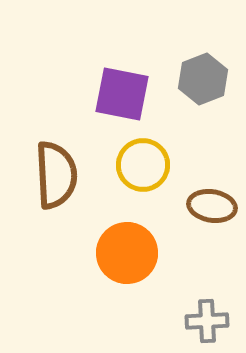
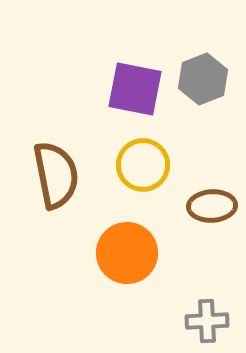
purple square: moved 13 px right, 5 px up
brown semicircle: rotated 8 degrees counterclockwise
brown ellipse: rotated 12 degrees counterclockwise
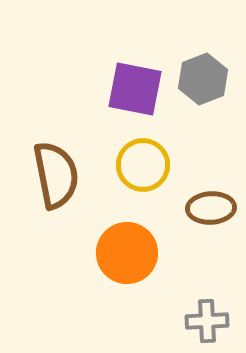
brown ellipse: moved 1 px left, 2 px down
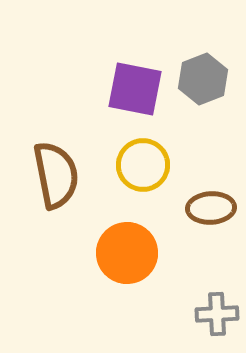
gray cross: moved 10 px right, 7 px up
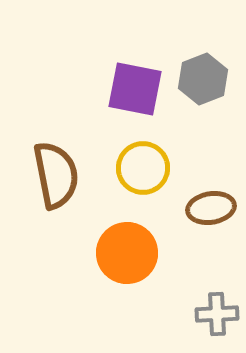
yellow circle: moved 3 px down
brown ellipse: rotated 6 degrees counterclockwise
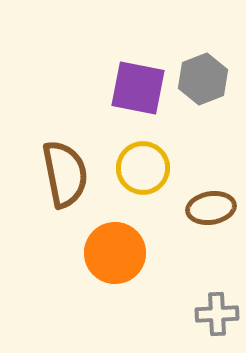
purple square: moved 3 px right, 1 px up
brown semicircle: moved 9 px right, 1 px up
orange circle: moved 12 px left
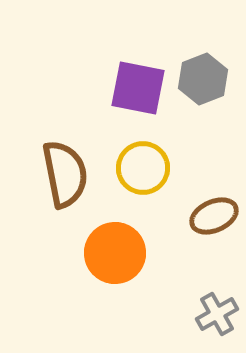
brown ellipse: moved 3 px right, 8 px down; rotated 15 degrees counterclockwise
gray cross: rotated 27 degrees counterclockwise
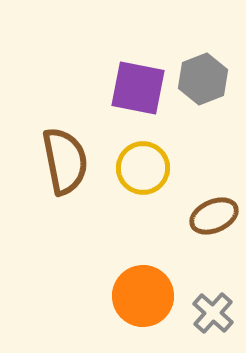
brown semicircle: moved 13 px up
orange circle: moved 28 px right, 43 px down
gray cross: moved 4 px left, 1 px up; rotated 18 degrees counterclockwise
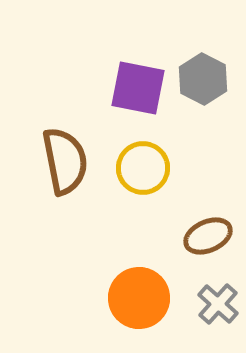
gray hexagon: rotated 12 degrees counterclockwise
brown ellipse: moved 6 px left, 20 px down
orange circle: moved 4 px left, 2 px down
gray cross: moved 5 px right, 9 px up
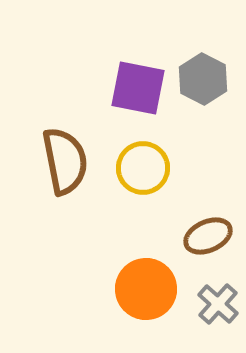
orange circle: moved 7 px right, 9 px up
